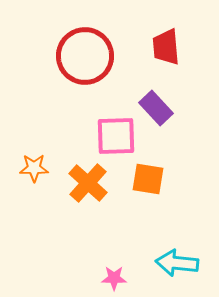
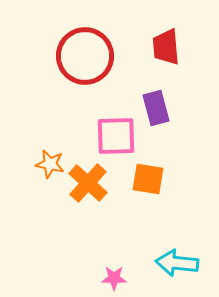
purple rectangle: rotated 28 degrees clockwise
orange star: moved 16 px right, 4 px up; rotated 12 degrees clockwise
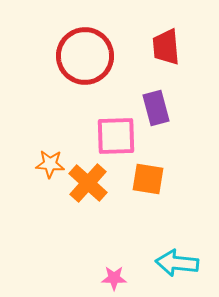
orange star: rotated 8 degrees counterclockwise
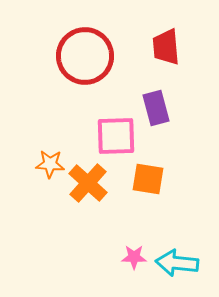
pink star: moved 20 px right, 21 px up
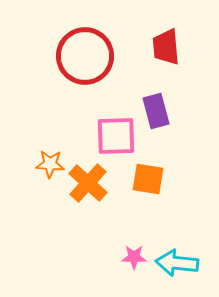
purple rectangle: moved 3 px down
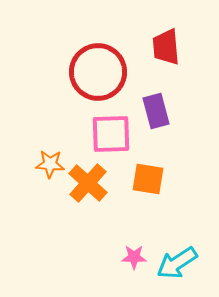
red circle: moved 13 px right, 16 px down
pink square: moved 5 px left, 2 px up
cyan arrow: rotated 39 degrees counterclockwise
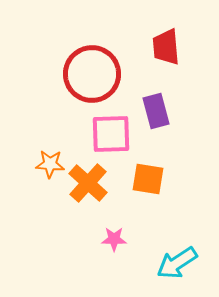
red circle: moved 6 px left, 2 px down
pink star: moved 20 px left, 18 px up
